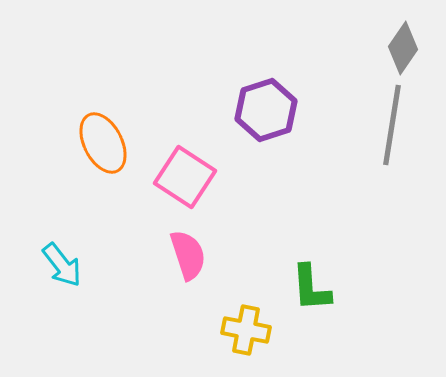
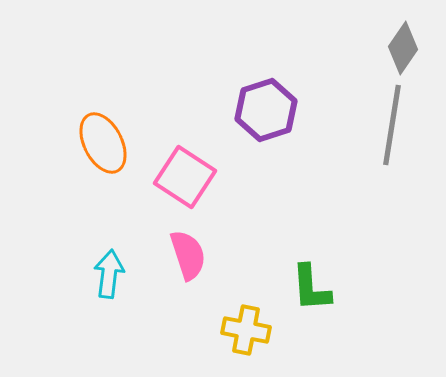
cyan arrow: moved 47 px right, 9 px down; rotated 135 degrees counterclockwise
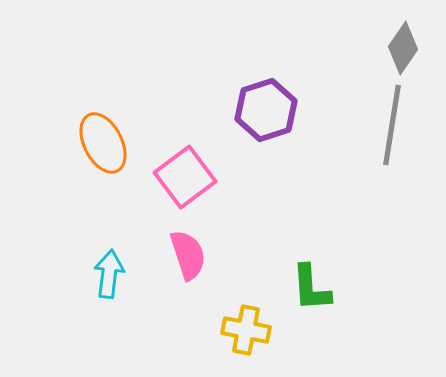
pink square: rotated 20 degrees clockwise
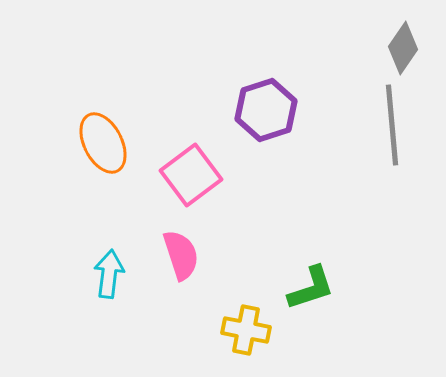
gray line: rotated 14 degrees counterclockwise
pink square: moved 6 px right, 2 px up
pink semicircle: moved 7 px left
green L-shape: rotated 104 degrees counterclockwise
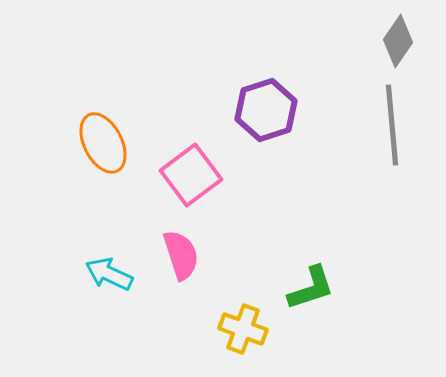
gray diamond: moved 5 px left, 7 px up
cyan arrow: rotated 72 degrees counterclockwise
yellow cross: moved 3 px left, 1 px up; rotated 9 degrees clockwise
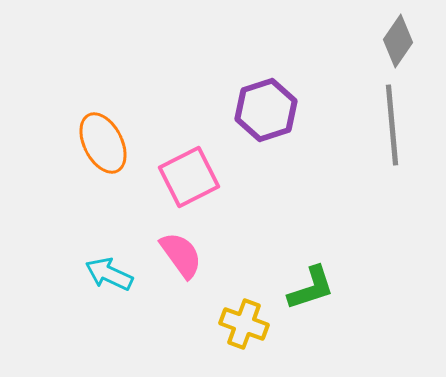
pink square: moved 2 px left, 2 px down; rotated 10 degrees clockwise
pink semicircle: rotated 18 degrees counterclockwise
yellow cross: moved 1 px right, 5 px up
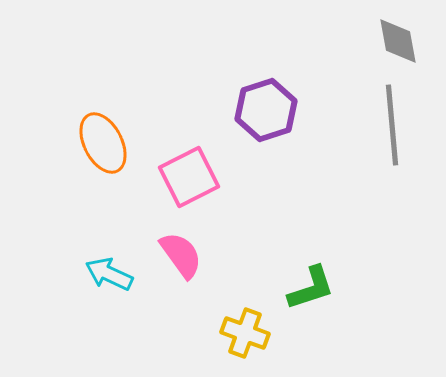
gray diamond: rotated 45 degrees counterclockwise
yellow cross: moved 1 px right, 9 px down
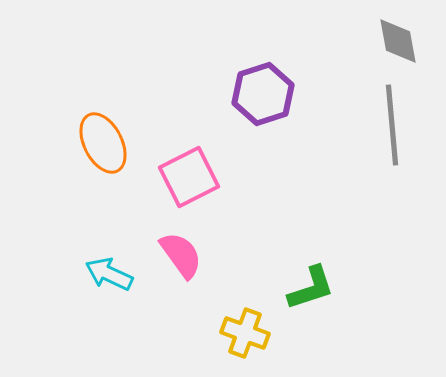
purple hexagon: moved 3 px left, 16 px up
